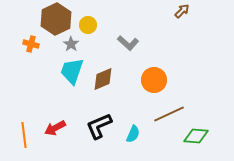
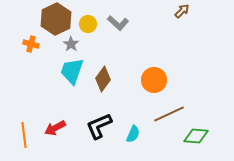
yellow circle: moved 1 px up
gray L-shape: moved 10 px left, 20 px up
brown diamond: rotated 30 degrees counterclockwise
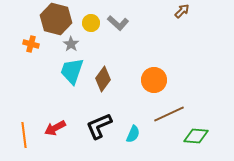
brown hexagon: rotated 20 degrees counterclockwise
yellow circle: moved 3 px right, 1 px up
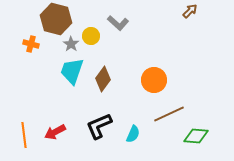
brown arrow: moved 8 px right
yellow circle: moved 13 px down
red arrow: moved 4 px down
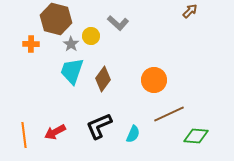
orange cross: rotated 14 degrees counterclockwise
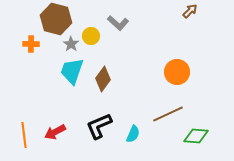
orange circle: moved 23 px right, 8 px up
brown line: moved 1 px left
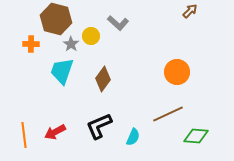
cyan trapezoid: moved 10 px left
cyan semicircle: moved 3 px down
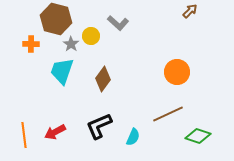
green diamond: moved 2 px right; rotated 15 degrees clockwise
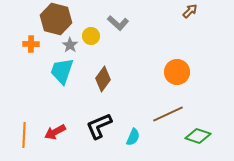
gray star: moved 1 px left, 1 px down
orange line: rotated 10 degrees clockwise
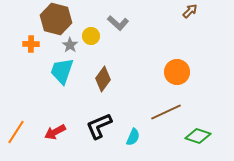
brown line: moved 2 px left, 2 px up
orange line: moved 8 px left, 3 px up; rotated 30 degrees clockwise
